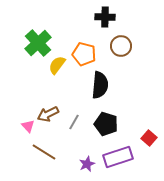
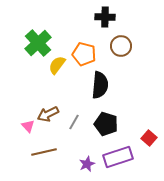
brown line: rotated 45 degrees counterclockwise
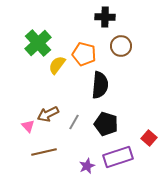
purple star: moved 2 px down
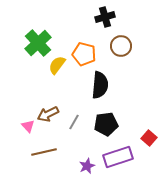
black cross: rotated 18 degrees counterclockwise
black pentagon: rotated 25 degrees counterclockwise
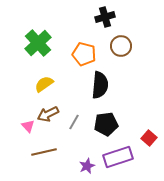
yellow semicircle: moved 13 px left, 19 px down; rotated 18 degrees clockwise
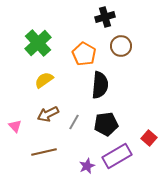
orange pentagon: rotated 15 degrees clockwise
yellow semicircle: moved 4 px up
pink triangle: moved 13 px left
purple rectangle: moved 1 px left, 1 px up; rotated 12 degrees counterclockwise
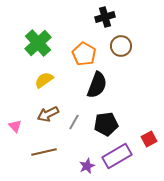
black semicircle: moved 3 px left; rotated 16 degrees clockwise
red square: moved 1 px down; rotated 21 degrees clockwise
